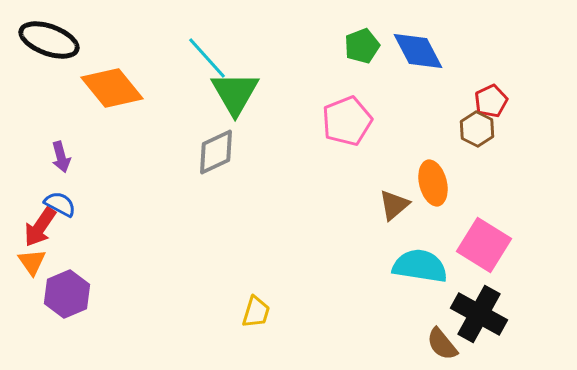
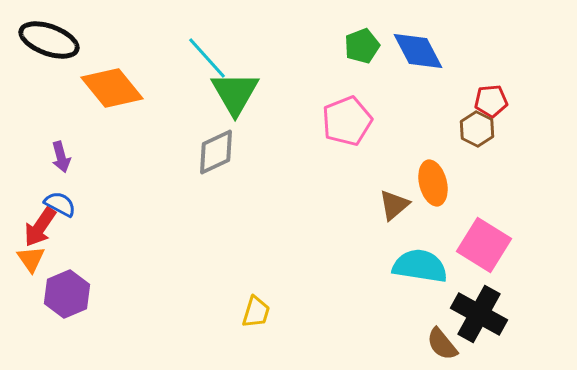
red pentagon: rotated 20 degrees clockwise
orange triangle: moved 1 px left, 3 px up
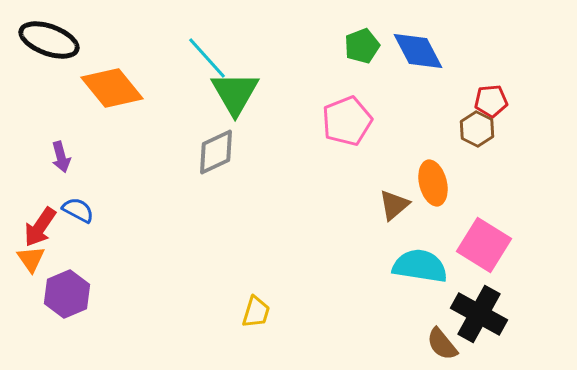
blue semicircle: moved 18 px right, 6 px down
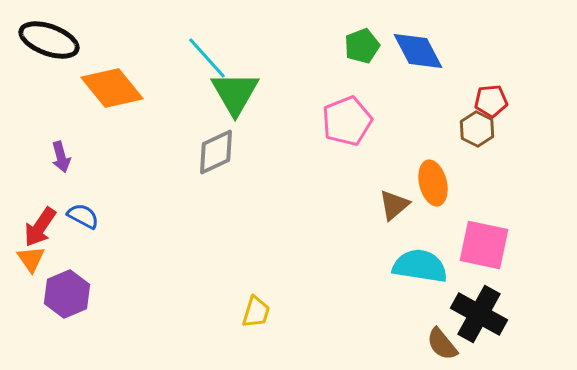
blue semicircle: moved 5 px right, 6 px down
pink square: rotated 20 degrees counterclockwise
